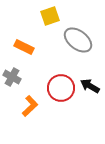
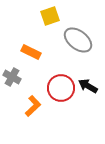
orange rectangle: moved 7 px right, 5 px down
black arrow: moved 2 px left
orange L-shape: moved 3 px right
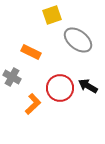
yellow square: moved 2 px right, 1 px up
red circle: moved 1 px left
orange L-shape: moved 2 px up
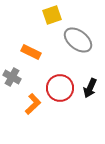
black arrow: moved 2 px right, 2 px down; rotated 96 degrees counterclockwise
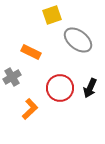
gray cross: rotated 30 degrees clockwise
orange L-shape: moved 3 px left, 5 px down
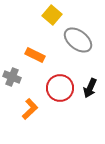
yellow square: rotated 30 degrees counterclockwise
orange rectangle: moved 4 px right, 3 px down
gray cross: rotated 36 degrees counterclockwise
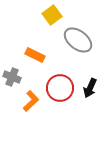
yellow square: rotated 12 degrees clockwise
orange L-shape: moved 1 px right, 8 px up
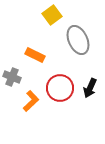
gray ellipse: rotated 28 degrees clockwise
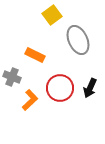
orange L-shape: moved 1 px left, 1 px up
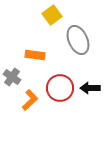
orange rectangle: rotated 18 degrees counterclockwise
gray cross: rotated 12 degrees clockwise
black arrow: rotated 66 degrees clockwise
